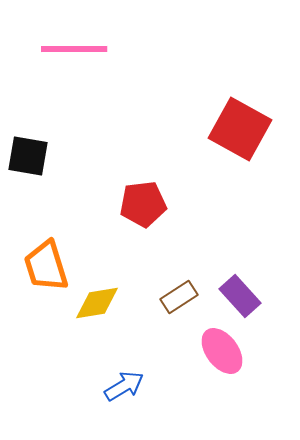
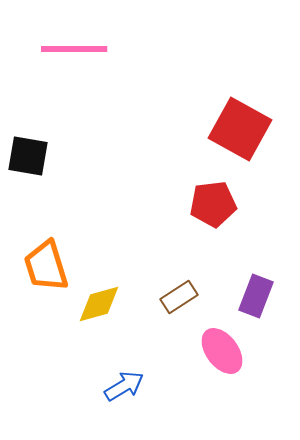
red pentagon: moved 70 px right
purple rectangle: moved 16 px right; rotated 63 degrees clockwise
yellow diamond: moved 2 px right, 1 px down; rotated 6 degrees counterclockwise
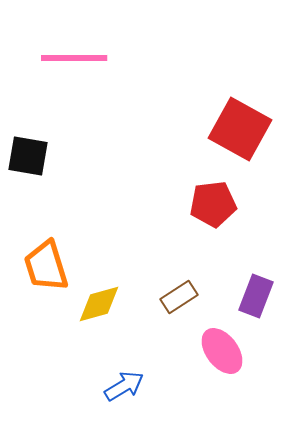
pink line: moved 9 px down
